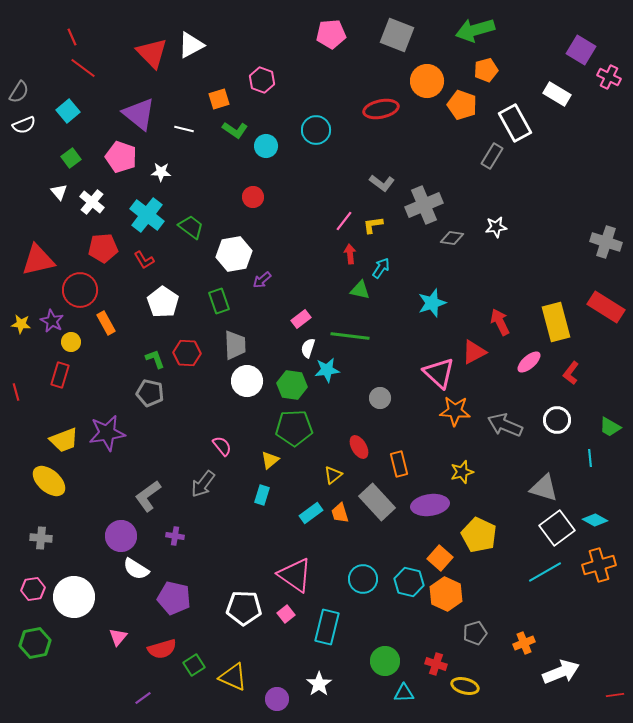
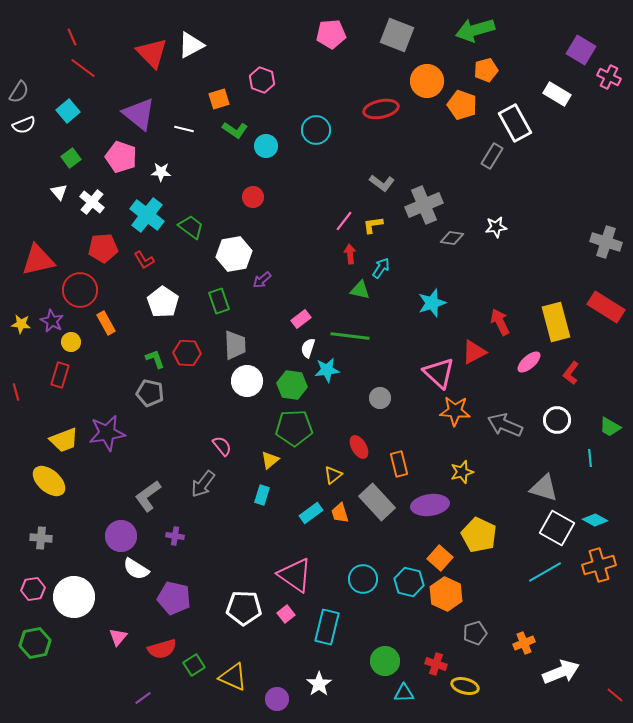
white square at (557, 528): rotated 24 degrees counterclockwise
red line at (615, 695): rotated 48 degrees clockwise
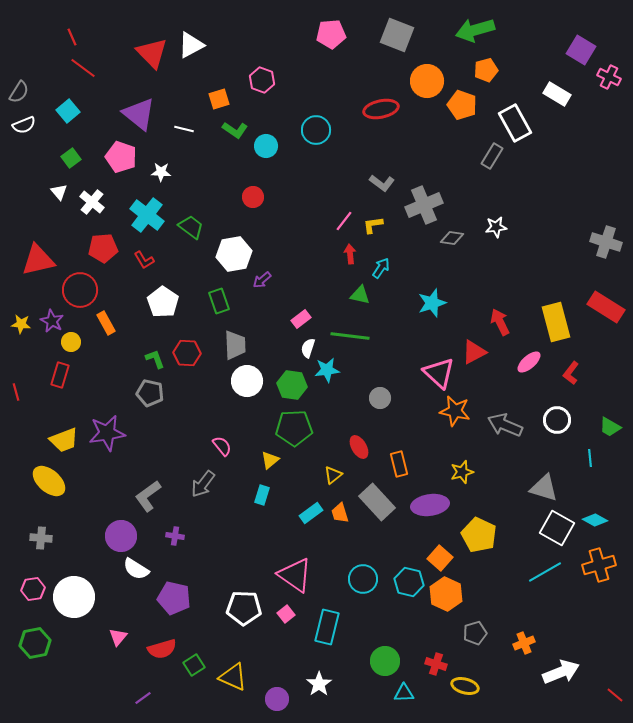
green triangle at (360, 290): moved 5 px down
orange star at (455, 411): rotated 8 degrees clockwise
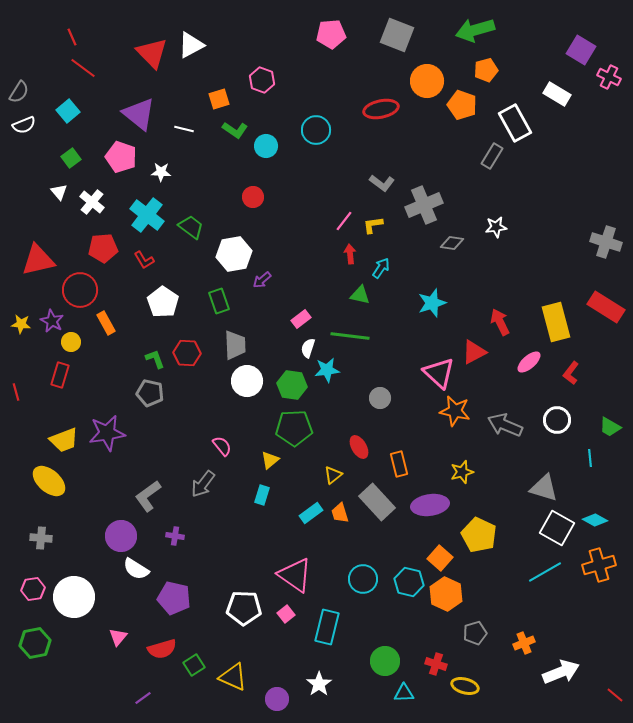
gray diamond at (452, 238): moved 5 px down
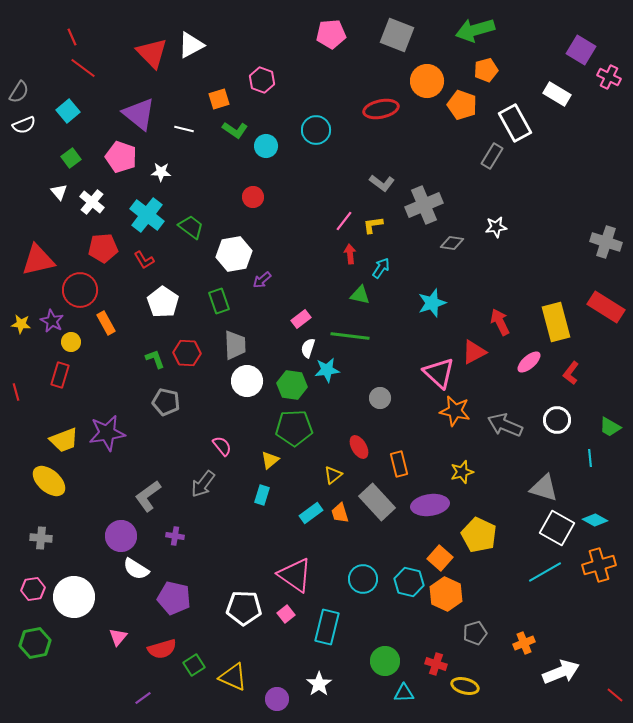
gray pentagon at (150, 393): moved 16 px right, 9 px down
